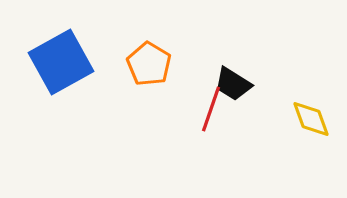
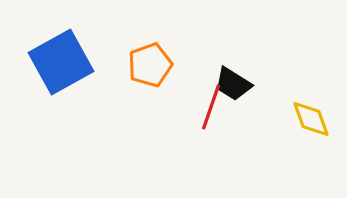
orange pentagon: moved 1 px right, 1 px down; rotated 21 degrees clockwise
red line: moved 2 px up
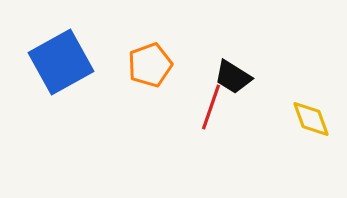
black trapezoid: moved 7 px up
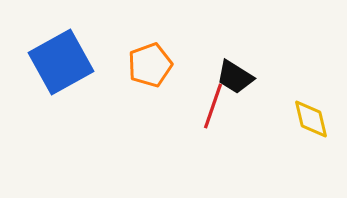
black trapezoid: moved 2 px right
red line: moved 2 px right, 1 px up
yellow diamond: rotated 6 degrees clockwise
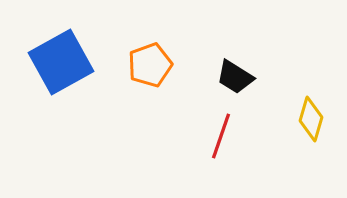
red line: moved 8 px right, 30 px down
yellow diamond: rotated 30 degrees clockwise
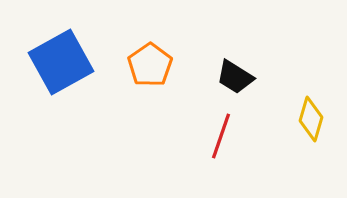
orange pentagon: rotated 15 degrees counterclockwise
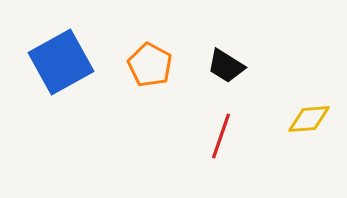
orange pentagon: rotated 9 degrees counterclockwise
black trapezoid: moved 9 px left, 11 px up
yellow diamond: moved 2 px left; rotated 69 degrees clockwise
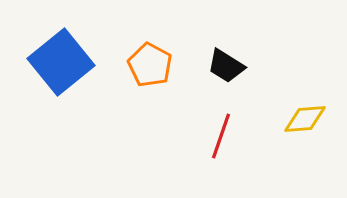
blue square: rotated 10 degrees counterclockwise
yellow diamond: moved 4 px left
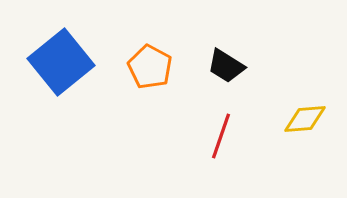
orange pentagon: moved 2 px down
